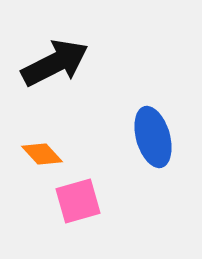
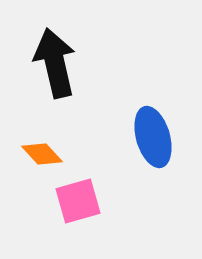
black arrow: rotated 76 degrees counterclockwise
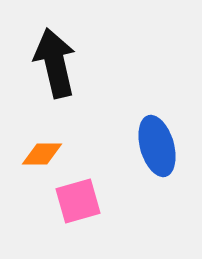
blue ellipse: moved 4 px right, 9 px down
orange diamond: rotated 48 degrees counterclockwise
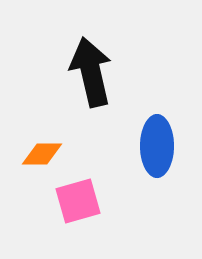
black arrow: moved 36 px right, 9 px down
blue ellipse: rotated 16 degrees clockwise
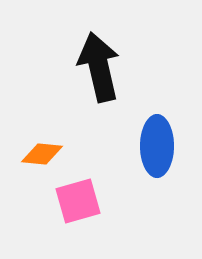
black arrow: moved 8 px right, 5 px up
orange diamond: rotated 6 degrees clockwise
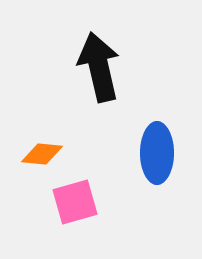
blue ellipse: moved 7 px down
pink square: moved 3 px left, 1 px down
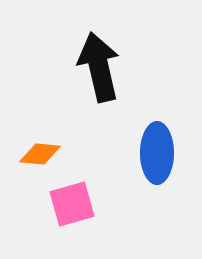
orange diamond: moved 2 px left
pink square: moved 3 px left, 2 px down
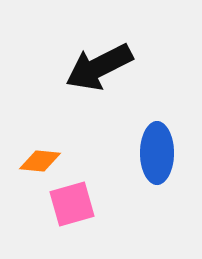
black arrow: rotated 104 degrees counterclockwise
orange diamond: moved 7 px down
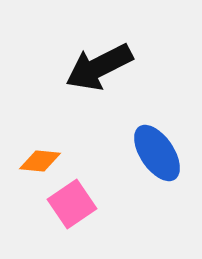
blue ellipse: rotated 34 degrees counterclockwise
pink square: rotated 18 degrees counterclockwise
